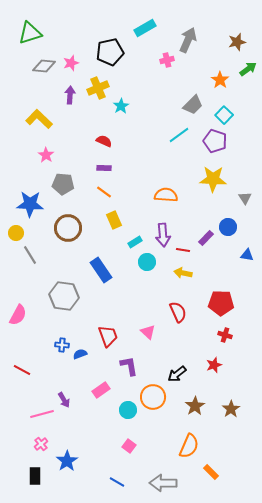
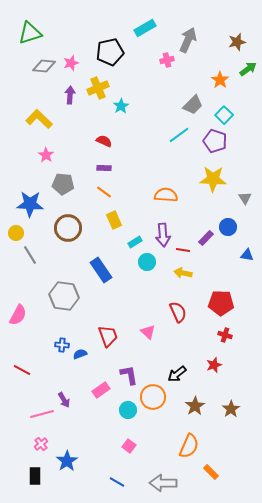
purple L-shape at (129, 366): moved 9 px down
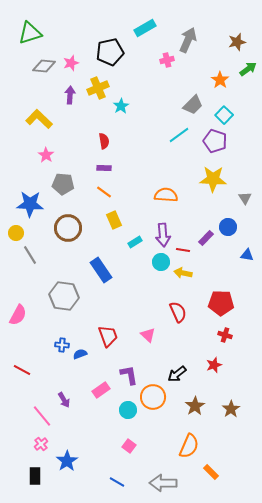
red semicircle at (104, 141): rotated 56 degrees clockwise
cyan circle at (147, 262): moved 14 px right
pink triangle at (148, 332): moved 3 px down
pink line at (42, 414): moved 2 px down; rotated 65 degrees clockwise
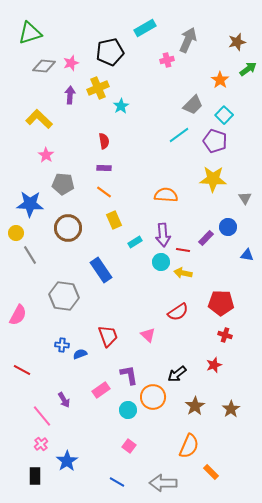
red semicircle at (178, 312): rotated 80 degrees clockwise
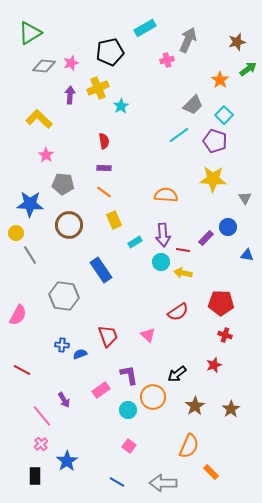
green triangle at (30, 33): rotated 15 degrees counterclockwise
brown circle at (68, 228): moved 1 px right, 3 px up
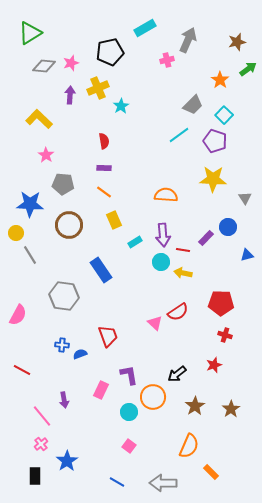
blue triangle at (247, 255): rotated 24 degrees counterclockwise
pink triangle at (148, 335): moved 7 px right, 12 px up
pink rectangle at (101, 390): rotated 30 degrees counterclockwise
purple arrow at (64, 400): rotated 21 degrees clockwise
cyan circle at (128, 410): moved 1 px right, 2 px down
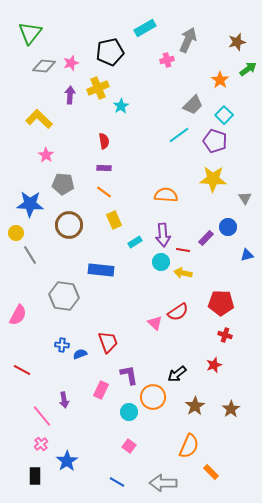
green triangle at (30, 33): rotated 20 degrees counterclockwise
blue rectangle at (101, 270): rotated 50 degrees counterclockwise
red trapezoid at (108, 336): moved 6 px down
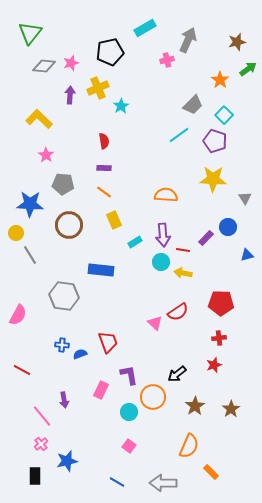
red cross at (225, 335): moved 6 px left, 3 px down; rotated 24 degrees counterclockwise
blue star at (67, 461): rotated 20 degrees clockwise
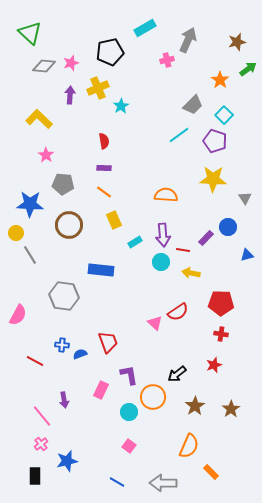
green triangle at (30, 33): rotated 25 degrees counterclockwise
yellow arrow at (183, 273): moved 8 px right
red cross at (219, 338): moved 2 px right, 4 px up; rotated 16 degrees clockwise
red line at (22, 370): moved 13 px right, 9 px up
